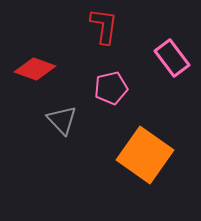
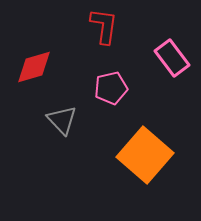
red diamond: moved 1 px left, 2 px up; rotated 36 degrees counterclockwise
orange square: rotated 6 degrees clockwise
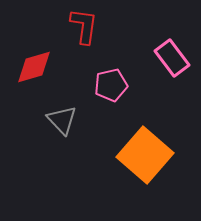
red L-shape: moved 20 px left
pink pentagon: moved 3 px up
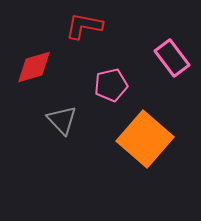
red L-shape: rotated 87 degrees counterclockwise
orange square: moved 16 px up
